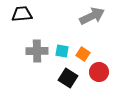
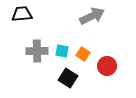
red circle: moved 8 px right, 6 px up
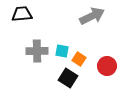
orange square: moved 4 px left, 5 px down
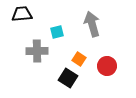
gray arrow: moved 8 px down; rotated 80 degrees counterclockwise
cyan square: moved 5 px left, 19 px up; rotated 24 degrees counterclockwise
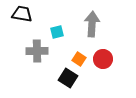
black trapezoid: rotated 15 degrees clockwise
gray arrow: rotated 20 degrees clockwise
red circle: moved 4 px left, 7 px up
